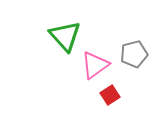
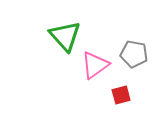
gray pentagon: rotated 24 degrees clockwise
red square: moved 11 px right; rotated 18 degrees clockwise
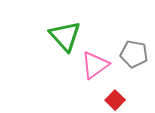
red square: moved 6 px left, 5 px down; rotated 30 degrees counterclockwise
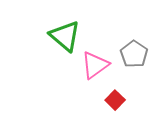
green triangle: rotated 8 degrees counterclockwise
gray pentagon: rotated 24 degrees clockwise
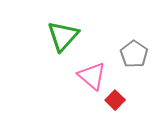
green triangle: moved 2 px left; rotated 32 degrees clockwise
pink triangle: moved 3 px left, 11 px down; rotated 44 degrees counterclockwise
